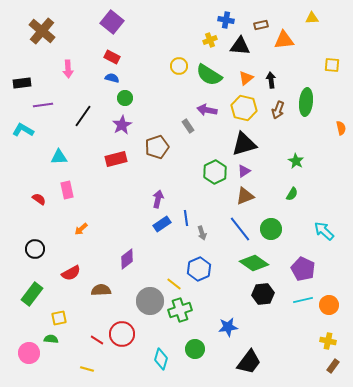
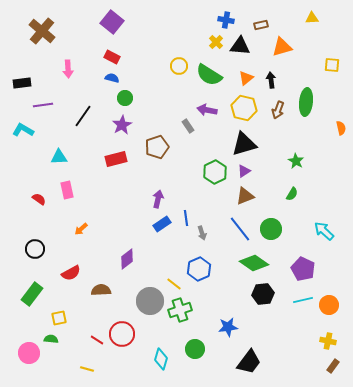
yellow cross at (210, 40): moved 6 px right, 2 px down; rotated 24 degrees counterclockwise
orange triangle at (284, 40): moved 2 px left, 7 px down; rotated 10 degrees counterclockwise
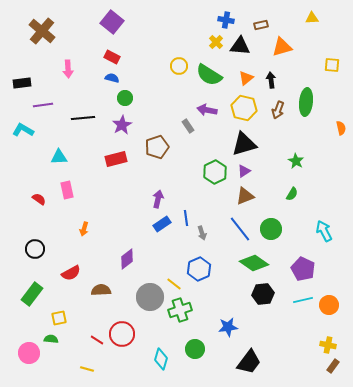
black line at (83, 116): moved 2 px down; rotated 50 degrees clockwise
orange arrow at (81, 229): moved 3 px right; rotated 32 degrees counterclockwise
cyan arrow at (324, 231): rotated 20 degrees clockwise
gray circle at (150, 301): moved 4 px up
yellow cross at (328, 341): moved 4 px down
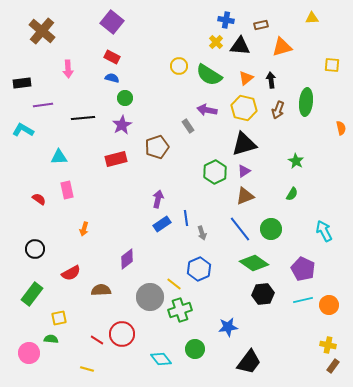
cyan diamond at (161, 359): rotated 55 degrees counterclockwise
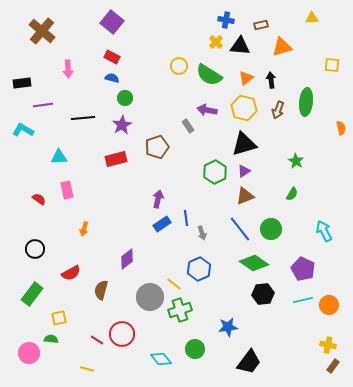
brown semicircle at (101, 290): rotated 72 degrees counterclockwise
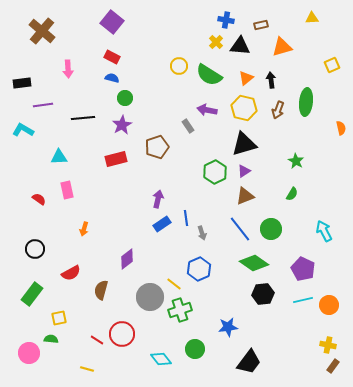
yellow square at (332, 65): rotated 28 degrees counterclockwise
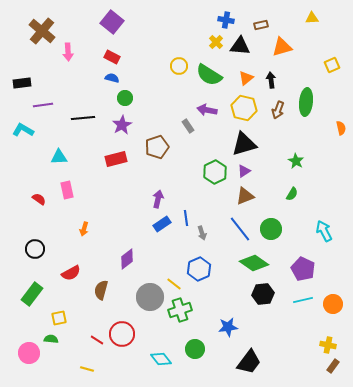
pink arrow at (68, 69): moved 17 px up
orange circle at (329, 305): moved 4 px right, 1 px up
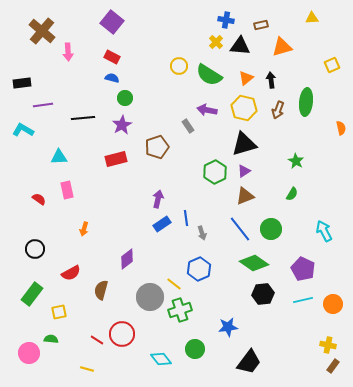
yellow square at (59, 318): moved 6 px up
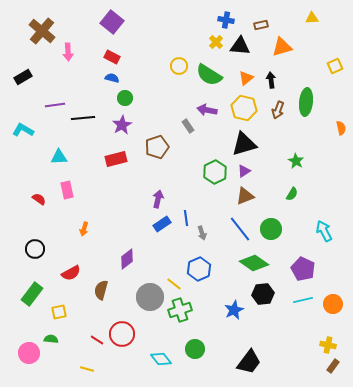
yellow square at (332, 65): moved 3 px right, 1 px down
black rectangle at (22, 83): moved 1 px right, 6 px up; rotated 24 degrees counterclockwise
purple line at (43, 105): moved 12 px right
blue star at (228, 327): moved 6 px right, 17 px up; rotated 18 degrees counterclockwise
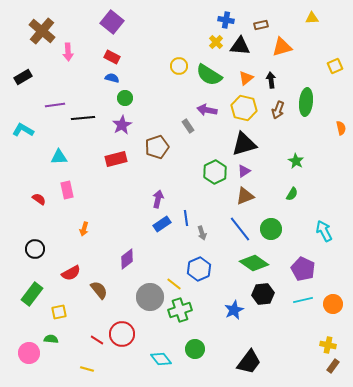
brown semicircle at (101, 290): moved 2 px left; rotated 126 degrees clockwise
